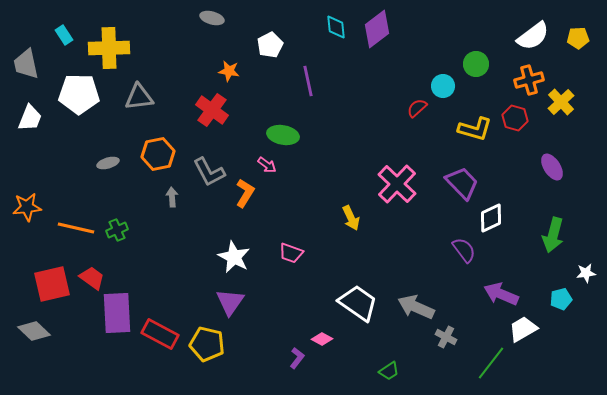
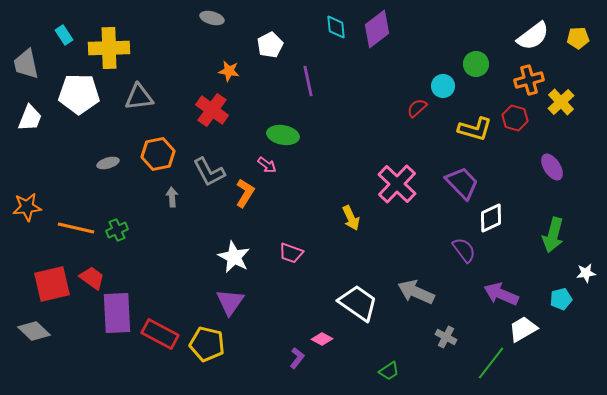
gray arrow at (416, 307): moved 15 px up
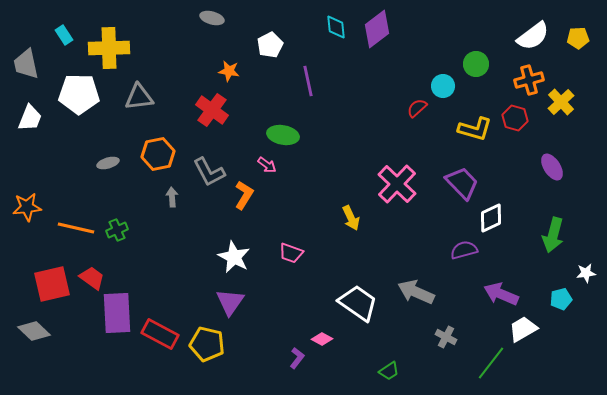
orange L-shape at (245, 193): moved 1 px left, 2 px down
purple semicircle at (464, 250): rotated 68 degrees counterclockwise
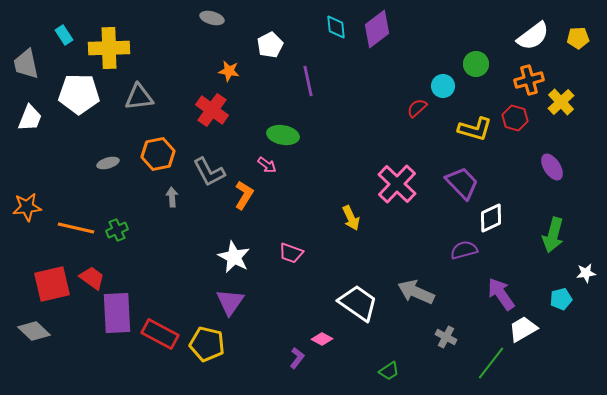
purple arrow at (501, 294): rotated 32 degrees clockwise
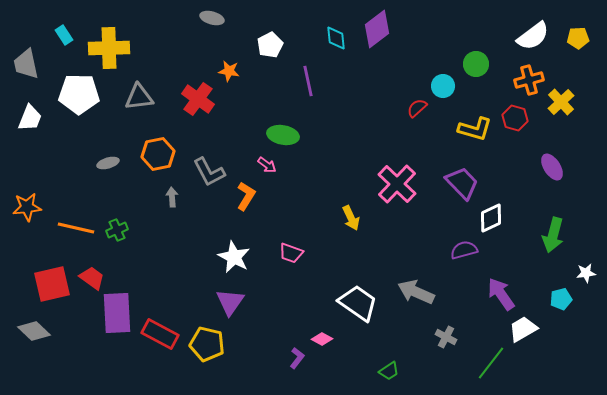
cyan diamond at (336, 27): moved 11 px down
red cross at (212, 110): moved 14 px left, 11 px up
orange L-shape at (244, 195): moved 2 px right, 1 px down
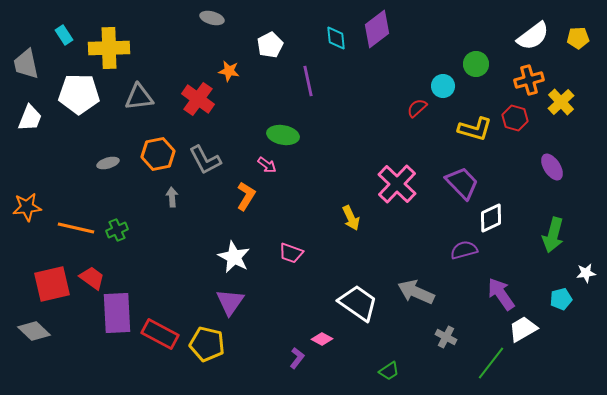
gray L-shape at (209, 172): moved 4 px left, 12 px up
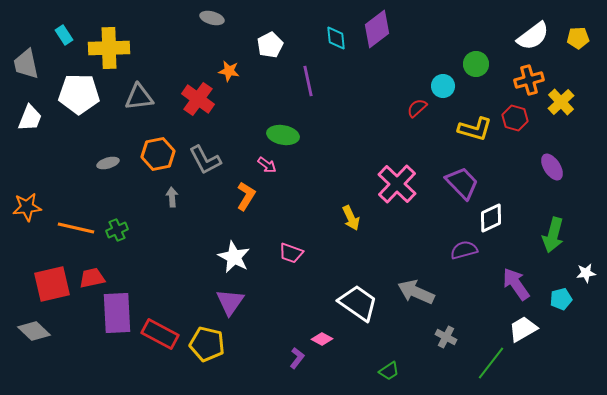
red trapezoid at (92, 278): rotated 48 degrees counterclockwise
purple arrow at (501, 294): moved 15 px right, 10 px up
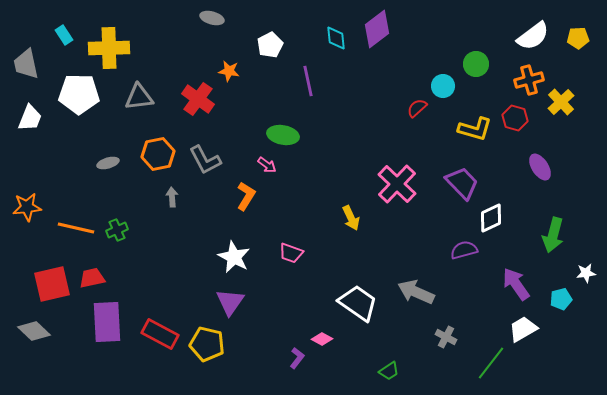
purple ellipse at (552, 167): moved 12 px left
purple rectangle at (117, 313): moved 10 px left, 9 px down
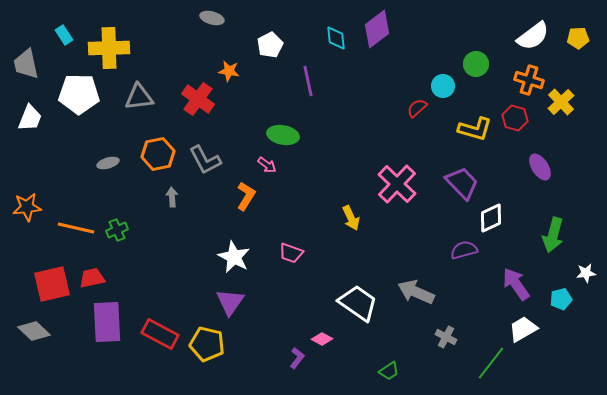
orange cross at (529, 80): rotated 32 degrees clockwise
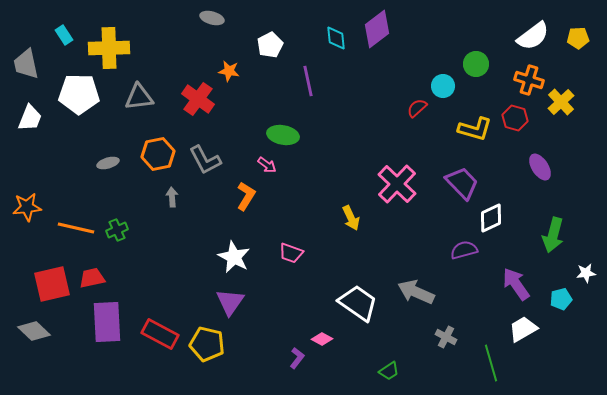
green line at (491, 363): rotated 54 degrees counterclockwise
